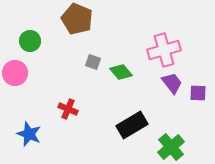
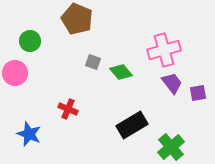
purple square: rotated 12 degrees counterclockwise
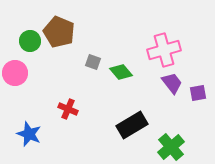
brown pentagon: moved 18 px left, 13 px down
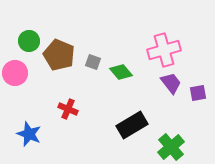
brown pentagon: moved 23 px down
green circle: moved 1 px left
purple trapezoid: moved 1 px left
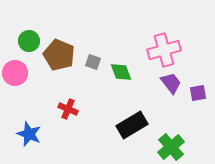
green diamond: rotated 20 degrees clockwise
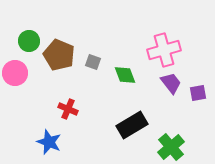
green diamond: moved 4 px right, 3 px down
blue star: moved 20 px right, 8 px down
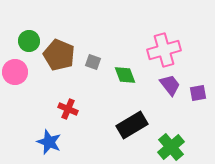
pink circle: moved 1 px up
purple trapezoid: moved 1 px left, 2 px down
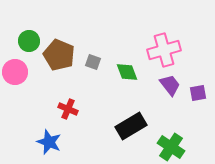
green diamond: moved 2 px right, 3 px up
black rectangle: moved 1 px left, 1 px down
green cross: rotated 16 degrees counterclockwise
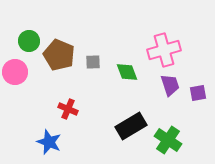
gray square: rotated 21 degrees counterclockwise
purple trapezoid: rotated 20 degrees clockwise
green cross: moved 3 px left, 7 px up
